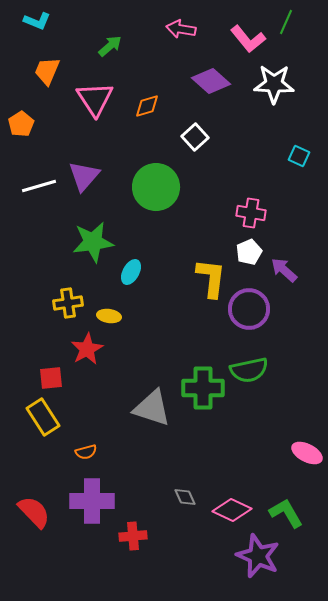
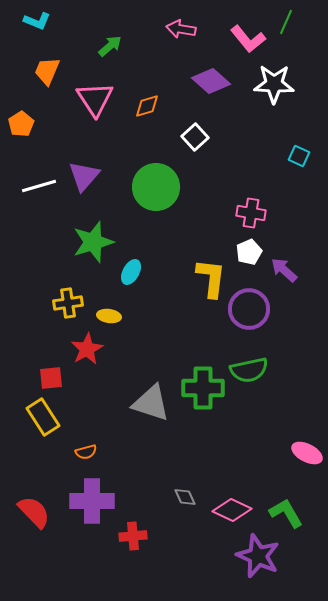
green star: rotated 9 degrees counterclockwise
gray triangle: moved 1 px left, 5 px up
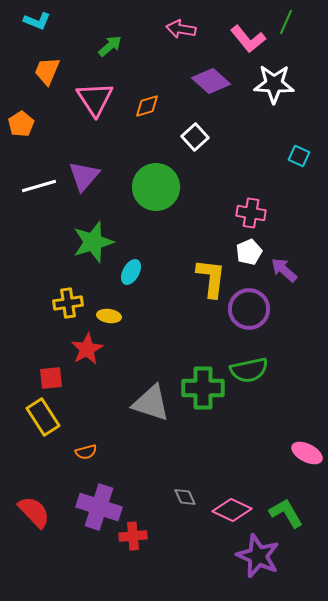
purple cross: moved 7 px right, 6 px down; rotated 18 degrees clockwise
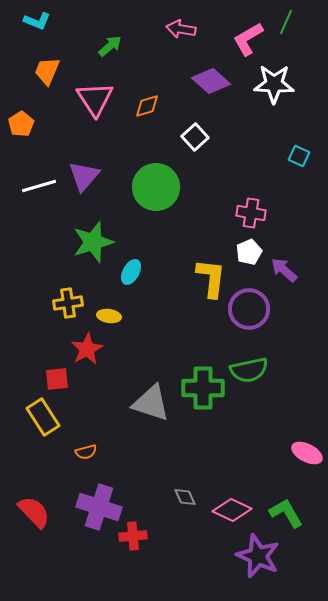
pink L-shape: rotated 99 degrees clockwise
red square: moved 6 px right, 1 px down
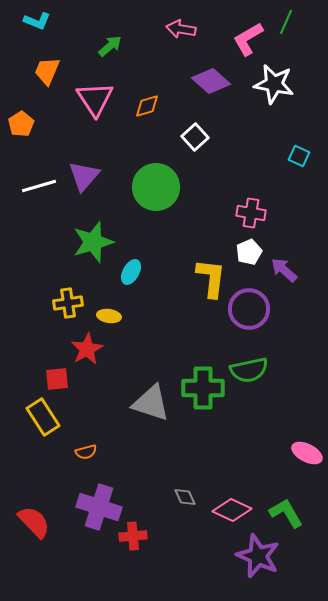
white star: rotated 9 degrees clockwise
red semicircle: moved 10 px down
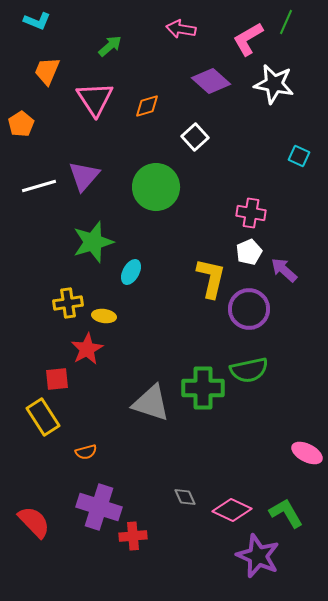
yellow L-shape: rotated 6 degrees clockwise
yellow ellipse: moved 5 px left
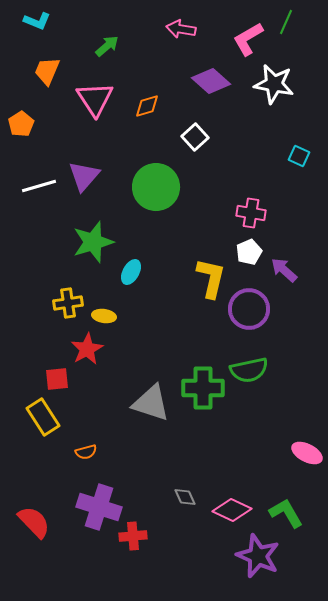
green arrow: moved 3 px left
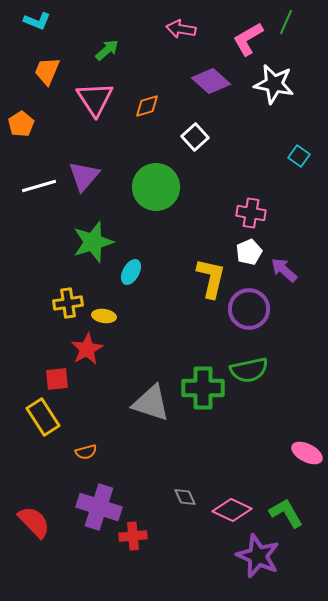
green arrow: moved 4 px down
cyan square: rotated 10 degrees clockwise
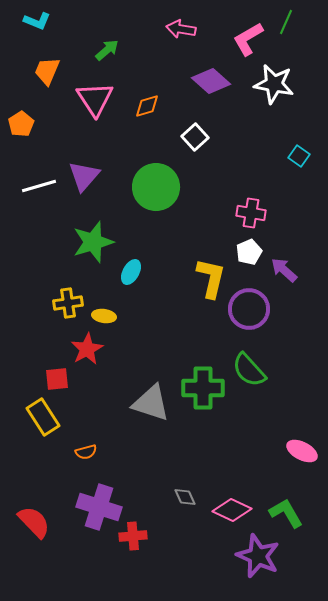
green semicircle: rotated 60 degrees clockwise
pink ellipse: moved 5 px left, 2 px up
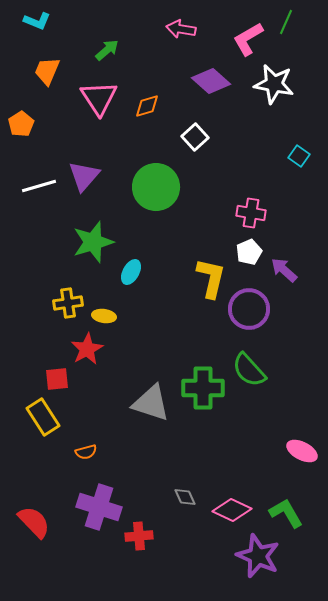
pink triangle: moved 4 px right, 1 px up
red cross: moved 6 px right
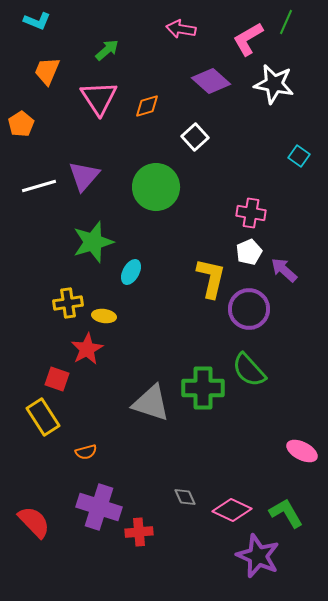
red square: rotated 25 degrees clockwise
red cross: moved 4 px up
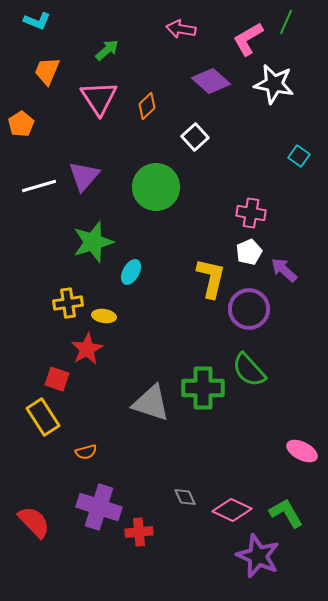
orange diamond: rotated 28 degrees counterclockwise
